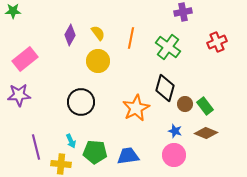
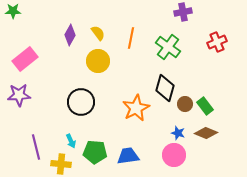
blue star: moved 3 px right, 2 px down
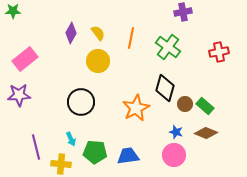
purple diamond: moved 1 px right, 2 px up
red cross: moved 2 px right, 10 px down; rotated 12 degrees clockwise
green rectangle: rotated 12 degrees counterclockwise
blue star: moved 2 px left, 1 px up
cyan arrow: moved 2 px up
